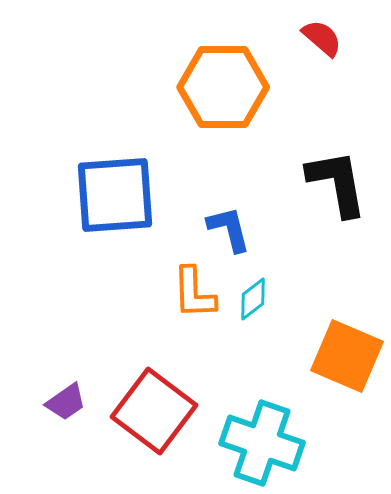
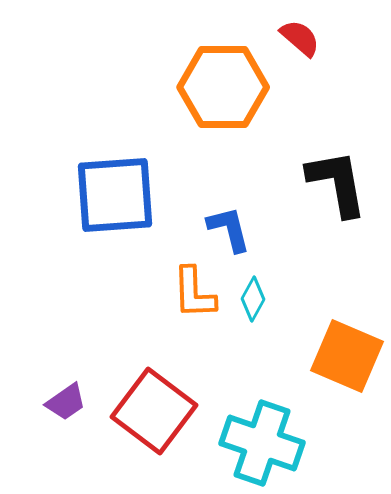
red semicircle: moved 22 px left
cyan diamond: rotated 24 degrees counterclockwise
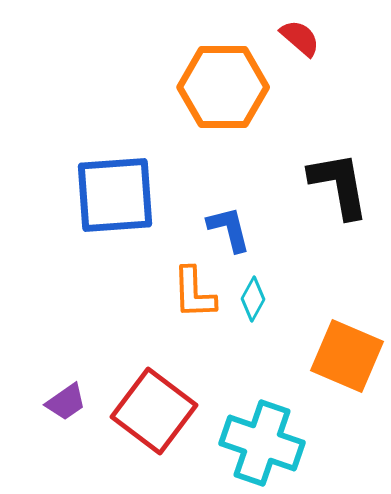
black L-shape: moved 2 px right, 2 px down
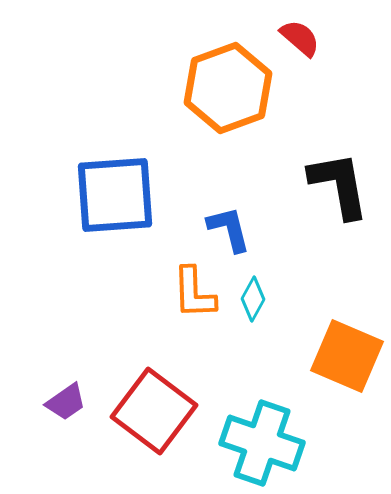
orange hexagon: moved 5 px right, 1 px down; rotated 20 degrees counterclockwise
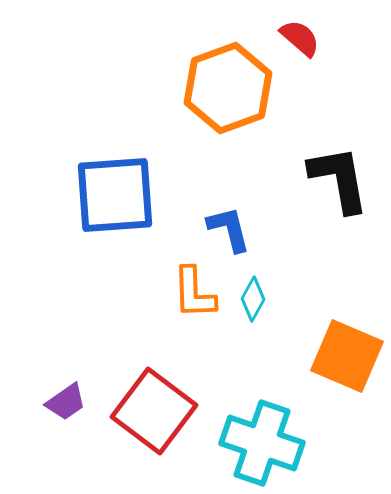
black L-shape: moved 6 px up
